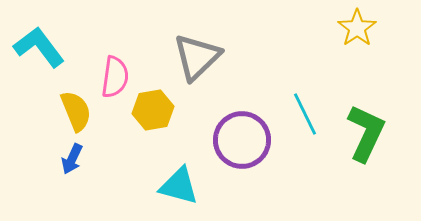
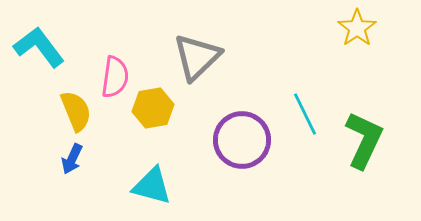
yellow hexagon: moved 2 px up
green L-shape: moved 2 px left, 7 px down
cyan triangle: moved 27 px left
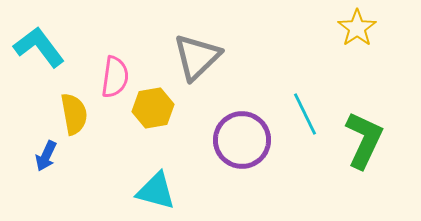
yellow semicircle: moved 2 px left, 3 px down; rotated 12 degrees clockwise
blue arrow: moved 26 px left, 3 px up
cyan triangle: moved 4 px right, 5 px down
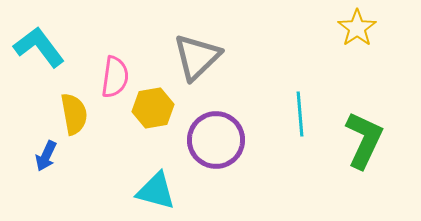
cyan line: moved 5 px left; rotated 21 degrees clockwise
purple circle: moved 26 px left
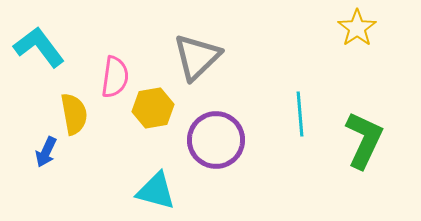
blue arrow: moved 4 px up
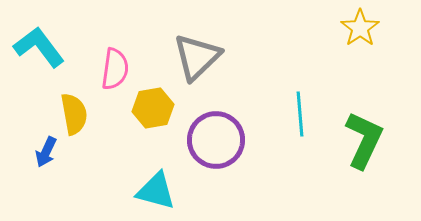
yellow star: moved 3 px right
pink semicircle: moved 8 px up
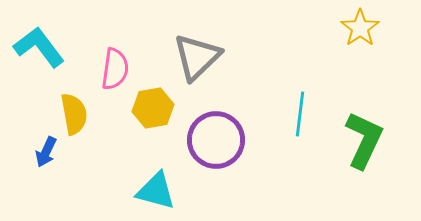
cyan line: rotated 12 degrees clockwise
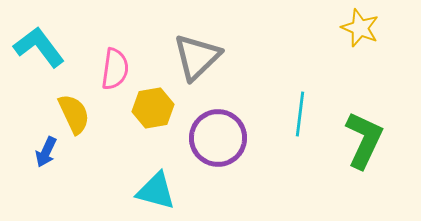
yellow star: rotated 15 degrees counterclockwise
yellow semicircle: rotated 15 degrees counterclockwise
purple circle: moved 2 px right, 2 px up
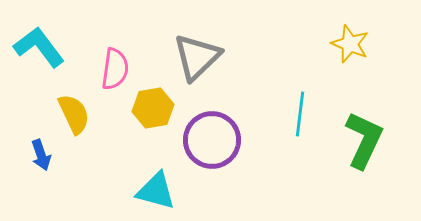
yellow star: moved 10 px left, 16 px down
purple circle: moved 6 px left, 2 px down
blue arrow: moved 5 px left, 3 px down; rotated 44 degrees counterclockwise
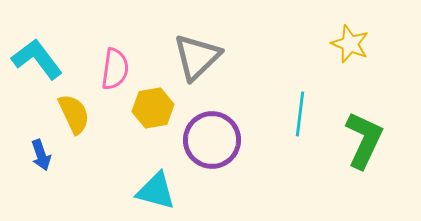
cyan L-shape: moved 2 px left, 12 px down
